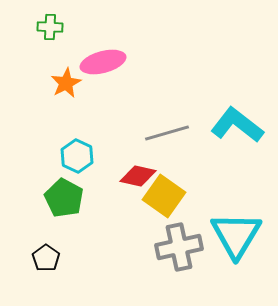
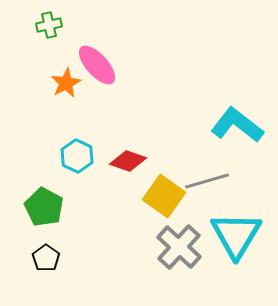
green cross: moved 1 px left, 2 px up; rotated 15 degrees counterclockwise
pink ellipse: moved 6 px left, 3 px down; rotated 63 degrees clockwise
gray line: moved 40 px right, 48 px down
red diamond: moved 10 px left, 15 px up; rotated 6 degrees clockwise
green pentagon: moved 20 px left, 9 px down
gray cross: rotated 36 degrees counterclockwise
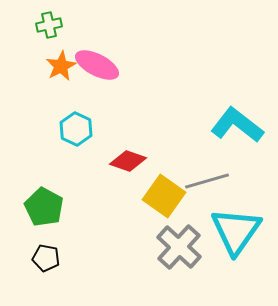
pink ellipse: rotated 21 degrees counterclockwise
orange star: moved 5 px left, 17 px up
cyan hexagon: moved 1 px left, 27 px up
cyan triangle: moved 4 px up; rotated 4 degrees clockwise
black pentagon: rotated 24 degrees counterclockwise
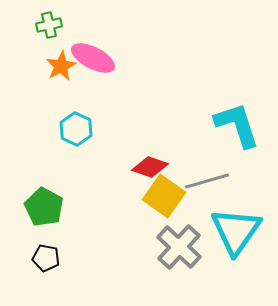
pink ellipse: moved 4 px left, 7 px up
cyan L-shape: rotated 34 degrees clockwise
red diamond: moved 22 px right, 6 px down
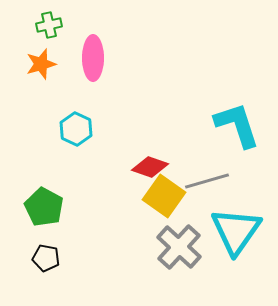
pink ellipse: rotated 63 degrees clockwise
orange star: moved 20 px left, 2 px up; rotated 12 degrees clockwise
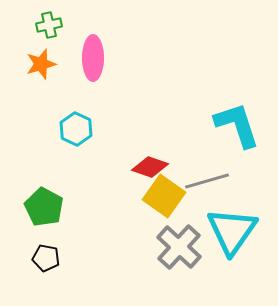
cyan triangle: moved 4 px left
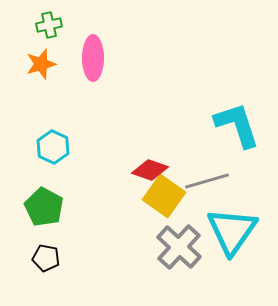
cyan hexagon: moved 23 px left, 18 px down
red diamond: moved 3 px down
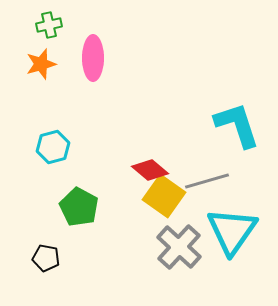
cyan hexagon: rotated 20 degrees clockwise
red diamond: rotated 21 degrees clockwise
green pentagon: moved 35 px right
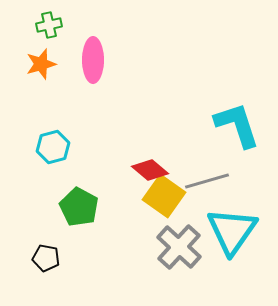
pink ellipse: moved 2 px down
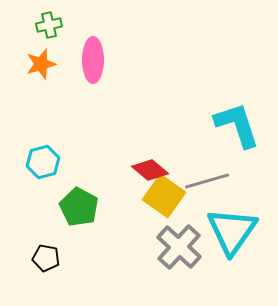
cyan hexagon: moved 10 px left, 15 px down
